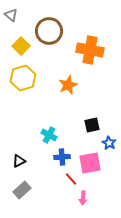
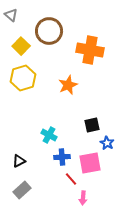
blue star: moved 2 px left
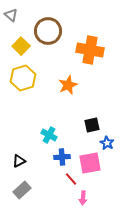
brown circle: moved 1 px left
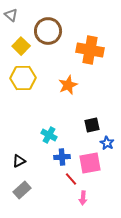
yellow hexagon: rotated 15 degrees clockwise
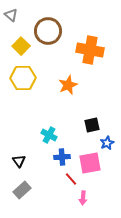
blue star: rotated 16 degrees clockwise
black triangle: rotated 40 degrees counterclockwise
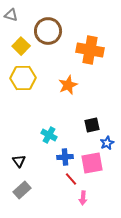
gray triangle: rotated 24 degrees counterclockwise
blue cross: moved 3 px right
pink square: moved 2 px right
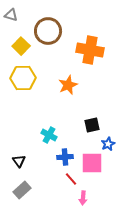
blue star: moved 1 px right, 1 px down
pink square: rotated 10 degrees clockwise
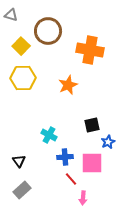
blue star: moved 2 px up
